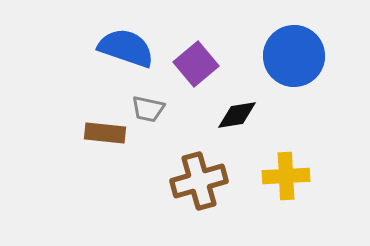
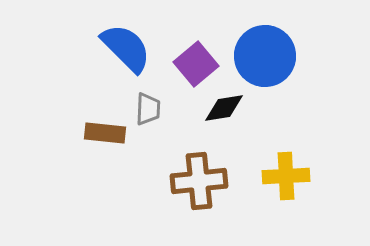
blue semicircle: rotated 26 degrees clockwise
blue circle: moved 29 px left
gray trapezoid: rotated 100 degrees counterclockwise
black diamond: moved 13 px left, 7 px up
brown cross: rotated 10 degrees clockwise
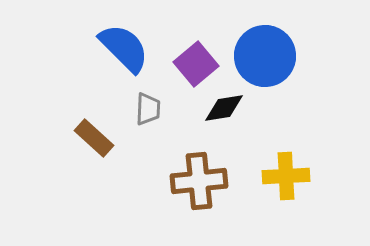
blue semicircle: moved 2 px left
brown rectangle: moved 11 px left, 5 px down; rotated 36 degrees clockwise
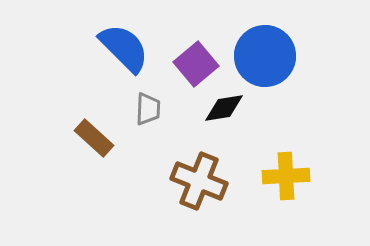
brown cross: rotated 28 degrees clockwise
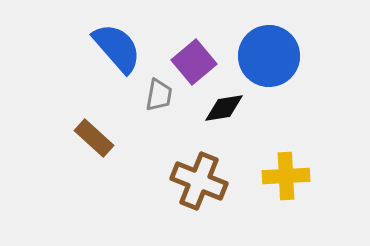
blue semicircle: moved 7 px left; rotated 4 degrees clockwise
blue circle: moved 4 px right
purple square: moved 2 px left, 2 px up
gray trapezoid: moved 11 px right, 14 px up; rotated 8 degrees clockwise
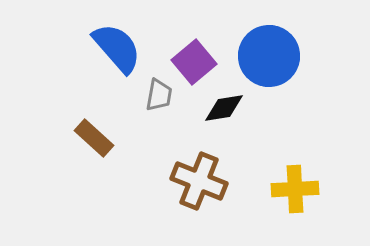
yellow cross: moved 9 px right, 13 px down
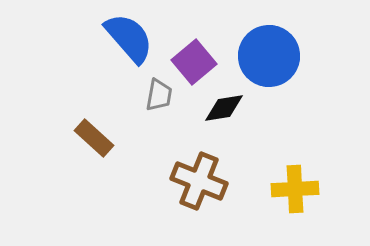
blue semicircle: moved 12 px right, 10 px up
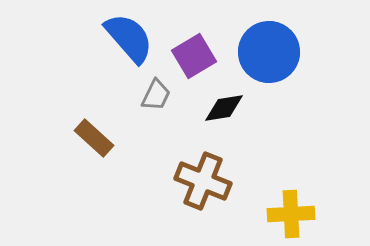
blue circle: moved 4 px up
purple square: moved 6 px up; rotated 9 degrees clockwise
gray trapezoid: moved 3 px left; rotated 16 degrees clockwise
brown cross: moved 4 px right
yellow cross: moved 4 px left, 25 px down
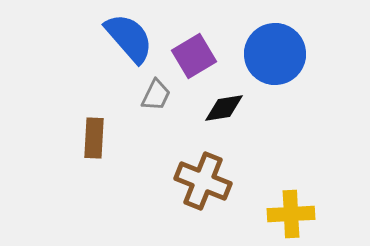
blue circle: moved 6 px right, 2 px down
brown rectangle: rotated 51 degrees clockwise
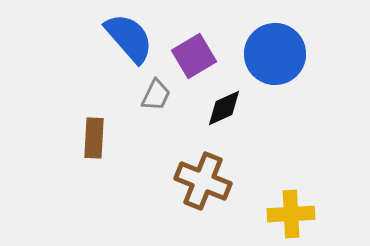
black diamond: rotated 15 degrees counterclockwise
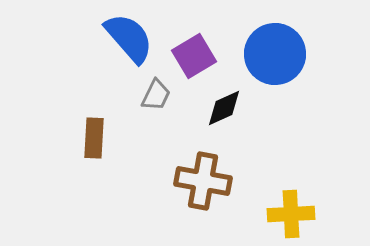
brown cross: rotated 12 degrees counterclockwise
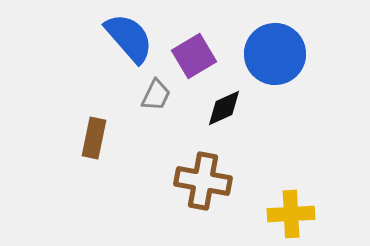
brown rectangle: rotated 9 degrees clockwise
